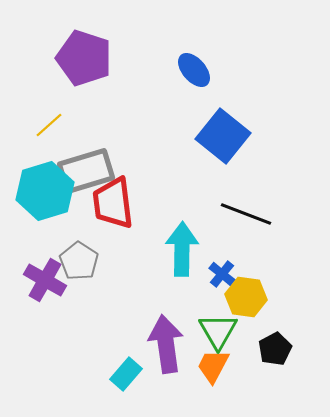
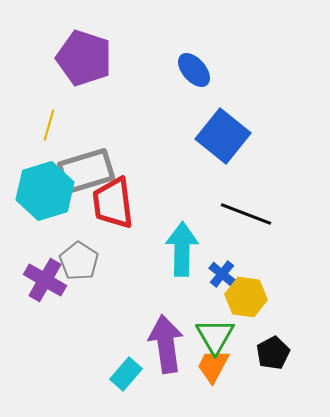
yellow line: rotated 32 degrees counterclockwise
green triangle: moved 3 px left, 5 px down
black pentagon: moved 2 px left, 4 px down
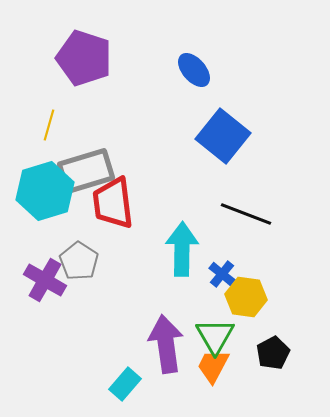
cyan rectangle: moved 1 px left, 10 px down
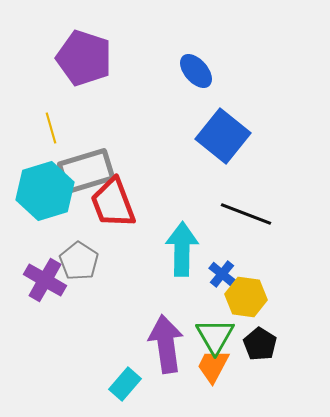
blue ellipse: moved 2 px right, 1 px down
yellow line: moved 2 px right, 3 px down; rotated 32 degrees counterclockwise
red trapezoid: rotated 14 degrees counterclockwise
black pentagon: moved 13 px left, 9 px up; rotated 12 degrees counterclockwise
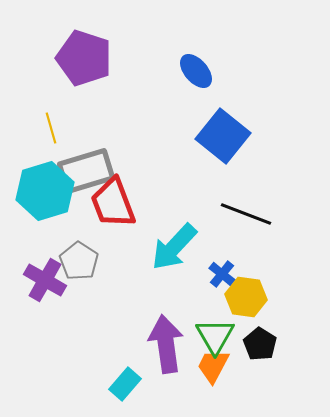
cyan arrow: moved 8 px left, 2 px up; rotated 138 degrees counterclockwise
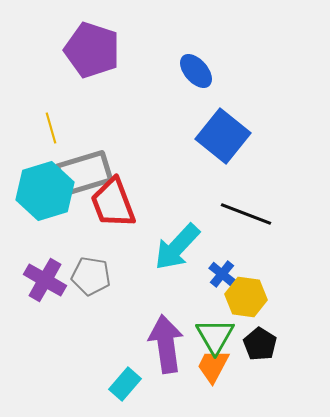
purple pentagon: moved 8 px right, 8 px up
gray rectangle: moved 2 px left, 2 px down
cyan arrow: moved 3 px right
gray pentagon: moved 12 px right, 15 px down; rotated 24 degrees counterclockwise
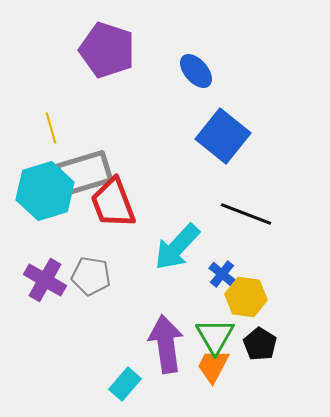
purple pentagon: moved 15 px right
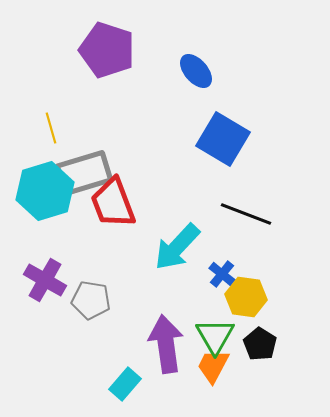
blue square: moved 3 px down; rotated 8 degrees counterclockwise
gray pentagon: moved 24 px down
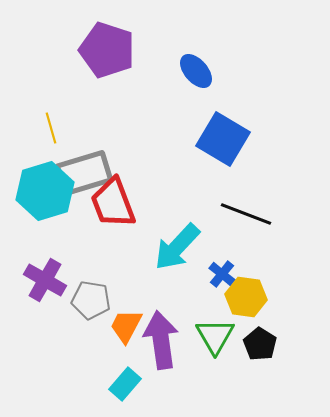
purple arrow: moved 5 px left, 4 px up
orange trapezoid: moved 87 px left, 40 px up
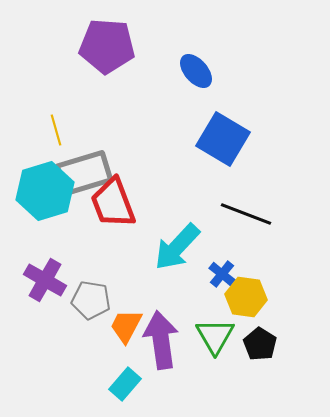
purple pentagon: moved 4 px up; rotated 14 degrees counterclockwise
yellow line: moved 5 px right, 2 px down
